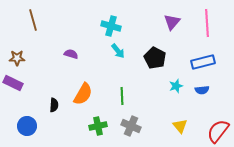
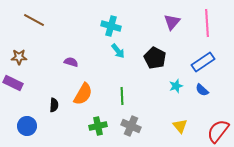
brown line: moved 1 px right; rotated 45 degrees counterclockwise
purple semicircle: moved 8 px down
brown star: moved 2 px right, 1 px up
blue rectangle: rotated 20 degrees counterclockwise
blue semicircle: rotated 48 degrees clockwise
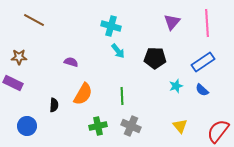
black pentagon: rotated 25 degrees counterclockwise
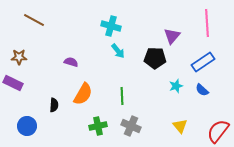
purple triangle: moved 14 px down
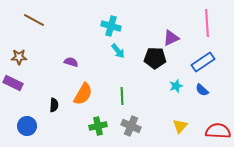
purple triangle: moved 1 px left, 2 px down; rotated 24 degrees clockwise
yellow triangle: rotated 21 degrees clockwise
red semicircle: rotated 55 degrees clockwise
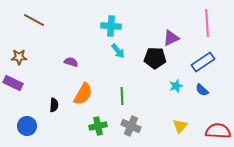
cyan cross: rotated 12 degrees counterclockwise
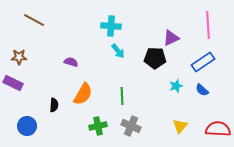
pink line: moved 1 px right, 2 px down
red semicircle: moved 2 px up
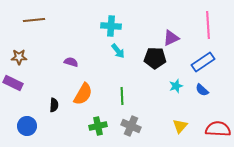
brown line: rotated 35 degrees counterclockwise
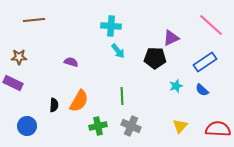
pink line: moved 3 px right; rotated 44 degrees counterclockwise
blue rectangle: moved 2 px right
orange semicircle: moved 4 px left, 7 px down
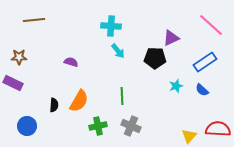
yellow triangle: moved 9 px right, 10 px down
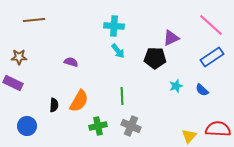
cyan cross: moved 3 px right
blue rectangle: moved 7 px right, 5 px up
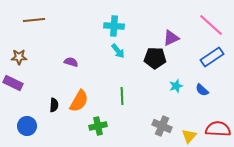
gray cross: moved 31 px right
